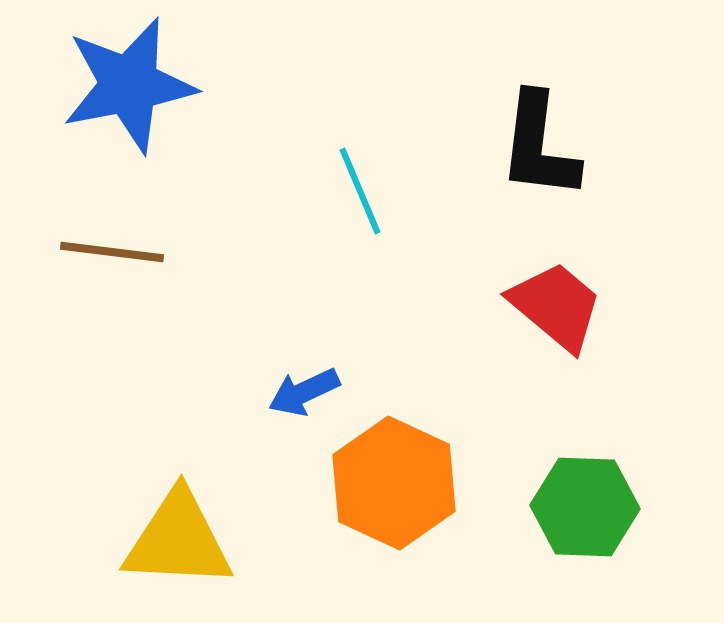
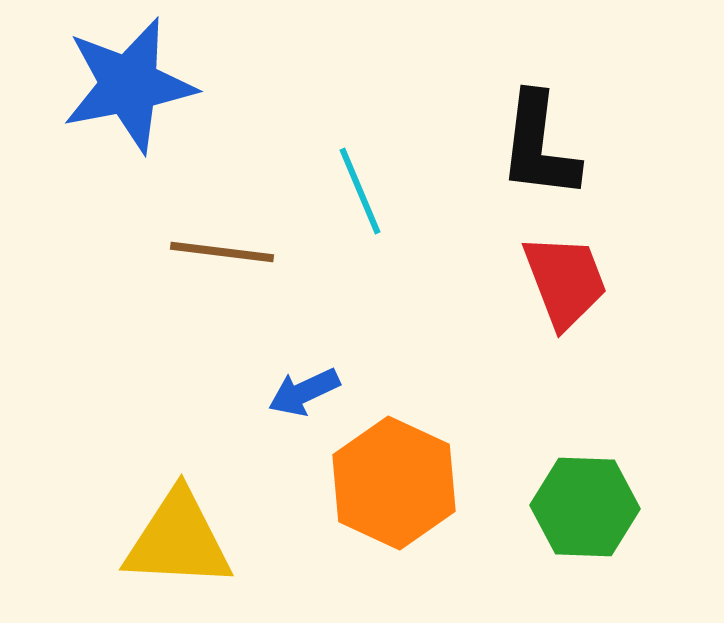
brown line: moved 110 px right
red trapezoid: moved 9 px right, 25 px up; rotated 29 degrees clockwise
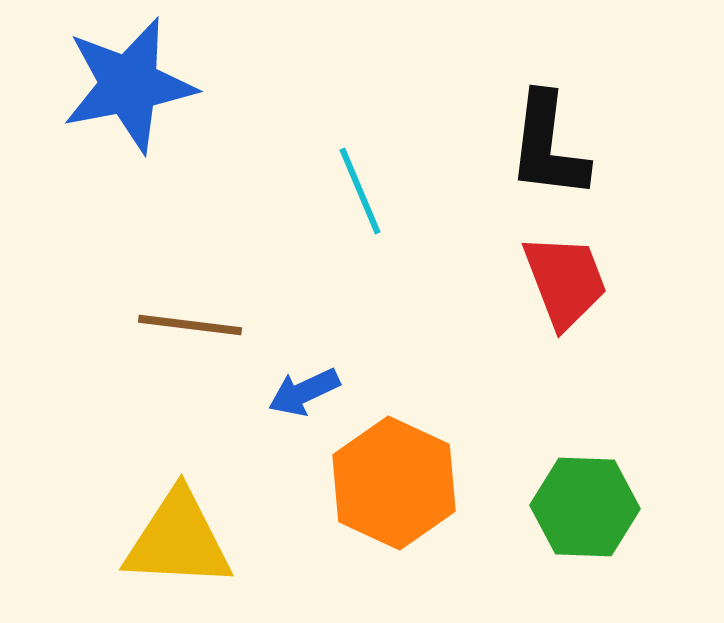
black L-shape: moved 9 px right
brown line: moved 32 px left, 73 px down
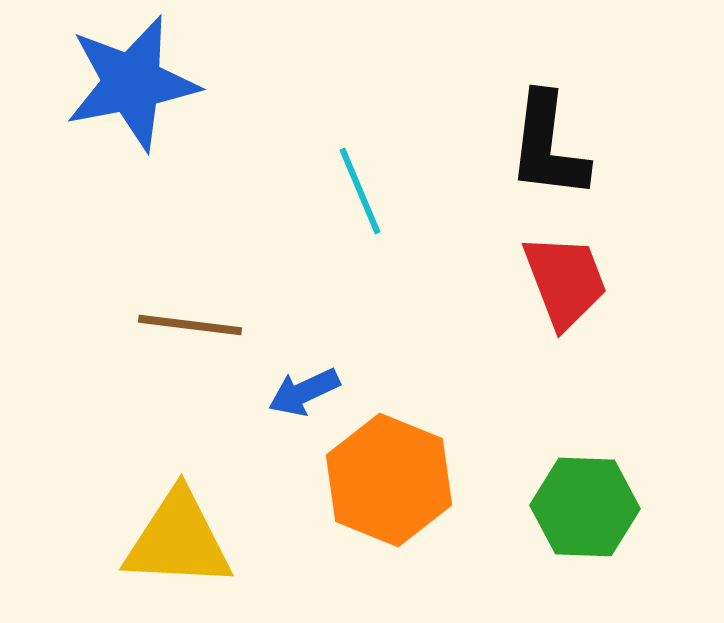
blue star: moved 3 px right, 2 px up
orange hexagon: moved 5 px left, 3 px up; rotated 3 degrees counterclockwise
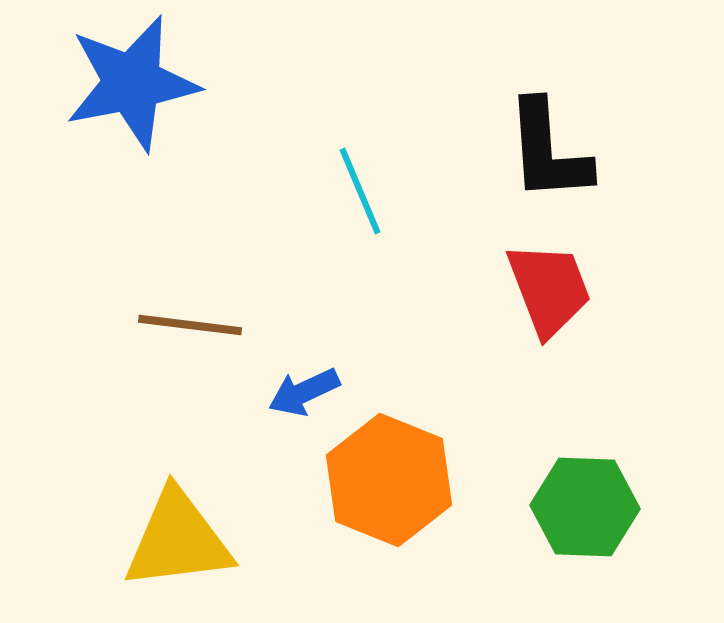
black L-shape: moved 5 px down; rotated 11 degrees counterclockwise
red trapezoid: moved 16 px left, 8 px down
yellow triangle: rotated 10 degrees counterclockwise
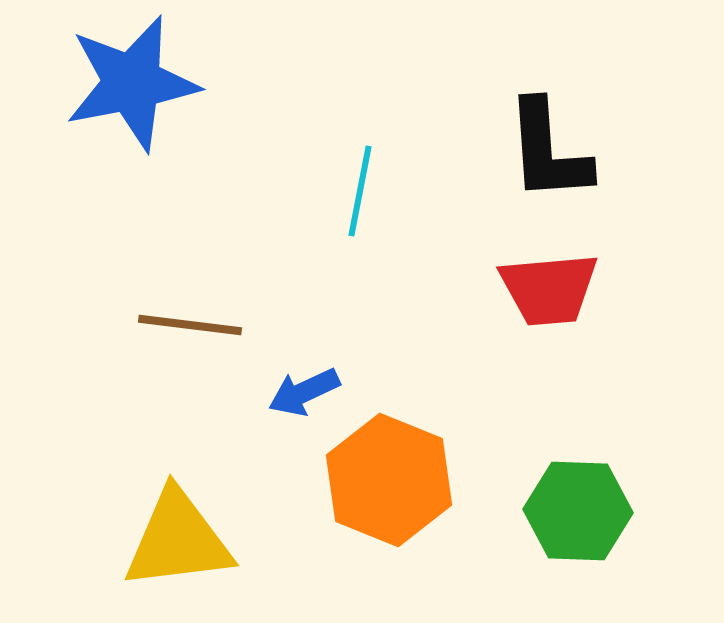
cyan line: rotated 34 degrees clockwise
red trapezoid: rotated 106 degrees clockwise
green hexagon: moved 7 px left, 4 px down
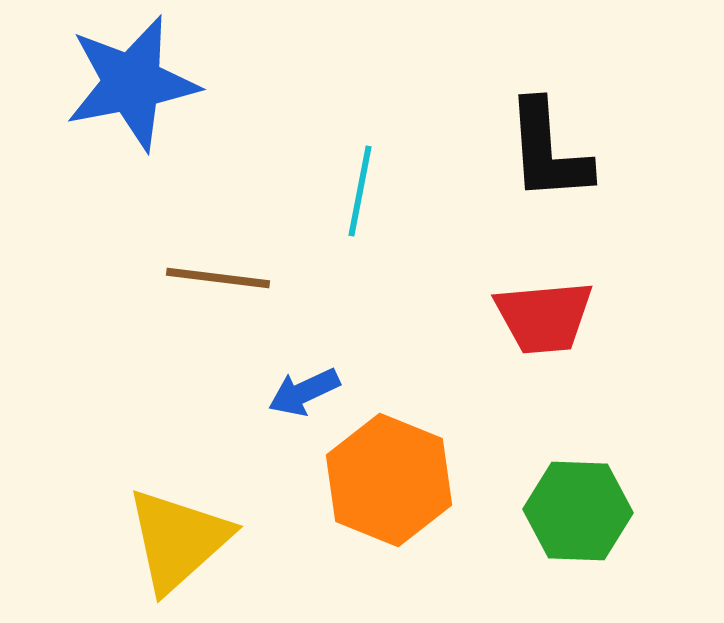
red trapezoid: moved 5 px left, 28 px down
brown line: moved 28 px right, 47 px up
yellow triangle: rotated 35 degrees counterclockwise
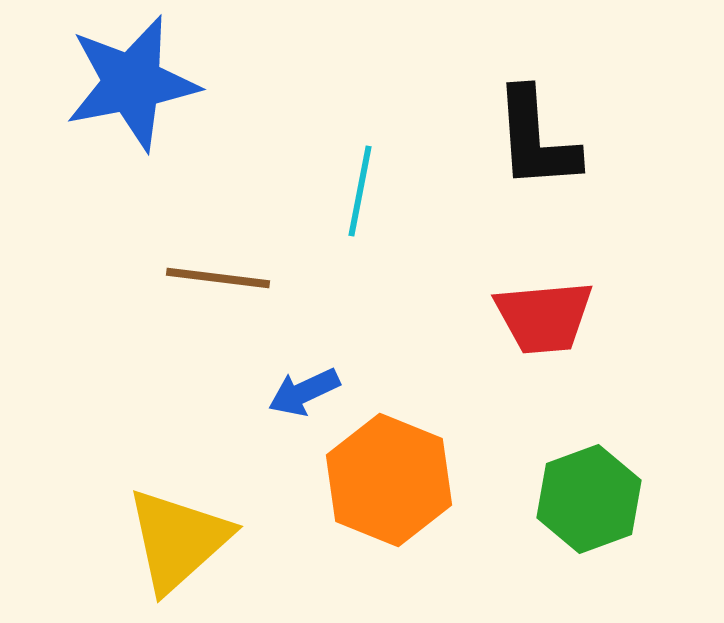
black L-shape: moved 12 px left, 12 px up
green hexagon: moved 11 px right, 12 px up; rotated 22 degrees counterclockwise
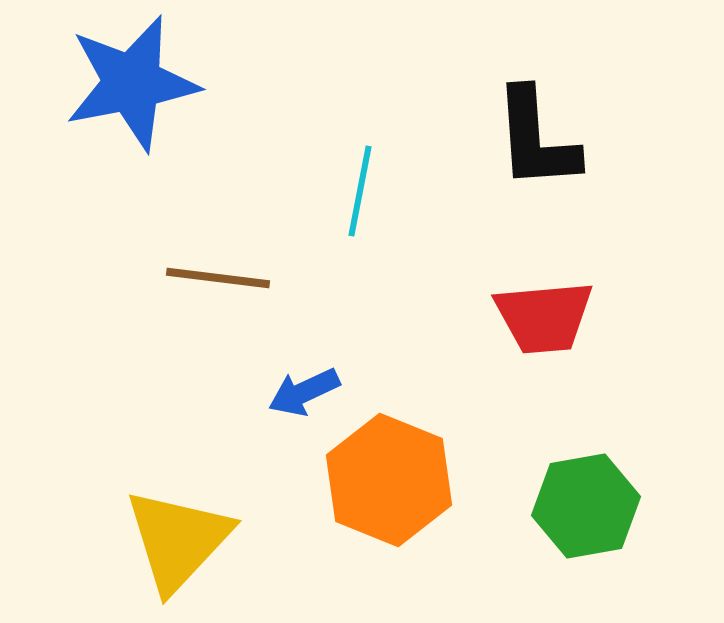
green hexagon: moved 3 px left, 7 px down; rotated 10 degrees clockwise
yellow triangle: rotated 5 degrees counterclockwise
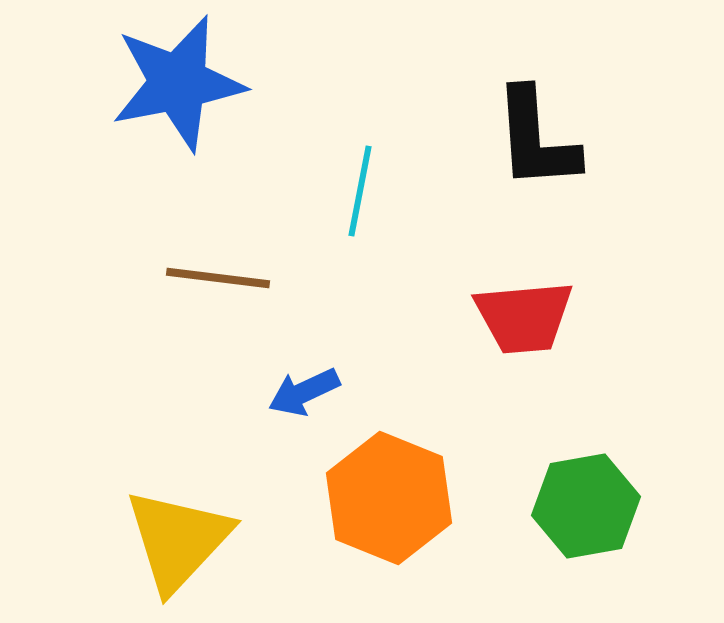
blue star: moved 46 px right
red trapezoid: moved 20 px left
orange hexagon: moved 18 px down
